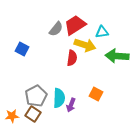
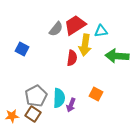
cyan triangle: moved 1 px left, 1 px up
yellow arrow: rotated 80 degrees clockwise
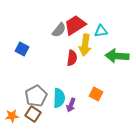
gray semicircle: moved 3 px right, 1 px down
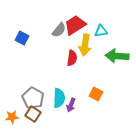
blue square: moved 11 px up
gray pentagon: moved 3 px left, 2 px down; rotated 15 degrees counterclockwise
orange star: moved 1 px down
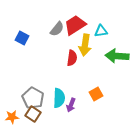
gray semicircle: moved 2 px left, 1 px up
orange square: rotated 32 degrees clockwise
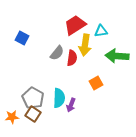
gray semicircle: moved 24 px down
orange square: moved 11 px up
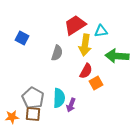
gray semicircle: rotated 21 degrees counterclockwise
red semicircle: moved 14 px right, 13 px down; rotated 21 degrees clockwise
brown square: rotated 28 degrees counterclockwise
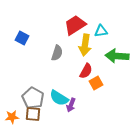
cyan semicircle: rotated 120 degrees clockwise
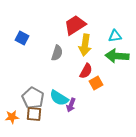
cyan triangle: moved 14 px right, 5 px down
brown square: moved 1 px right
